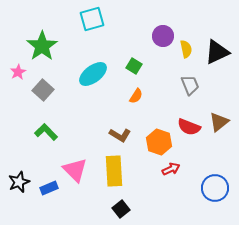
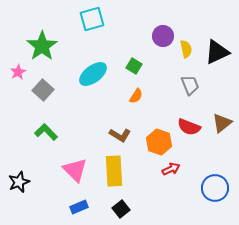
brown triangle: moved 3 px right, 1 px down
blue rectangle: moved 30 px right, 19 px down
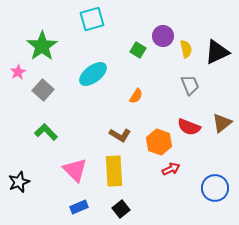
green square: moved 4 px right, 16 px up
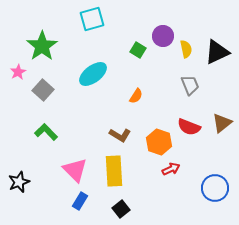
blue rectangle: moved 1 px right, 6 px up; rotated 36 degrees counterclockwise
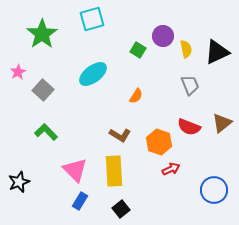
green star: moved 12 px up
blue circle: moved 1 px left, 2 px down
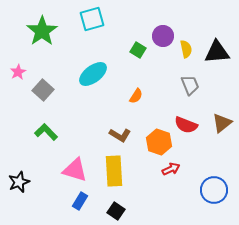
green star: moved 3 px up
black triangle: rotated 20 degrees clockwise
red semicircle: moved 3 px left, 2 px up
pink triangle: rotated 28 degrees counterclockwise
black square: moved 5 px left, 2 px down; rotated 18 degrees counterclockwise
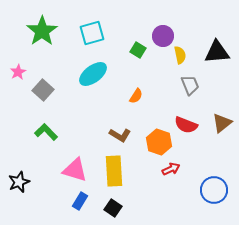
cyan square: moved 14 px down
yellow semicircle: moved 6 px left, 6 px down
black square: moved 3 px left, 3 px up
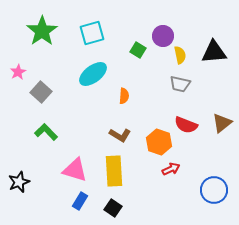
black triangle: moved 3 px left
gray trapezoid: moved 10 px left, 1 px up; rotated 125 degrees clockwise
gray square: moved 2 px left, 2 px down
orange semicircle: moved 12 px left; rotated 28 degrees counterclockwise
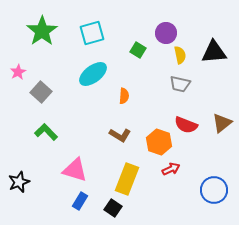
purple circle: moved 3 px right, 3 px up
yellow rectangle: moved 13 px right, 8 px down; rotated 24 degrees clockwise
